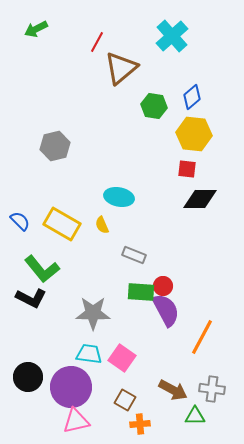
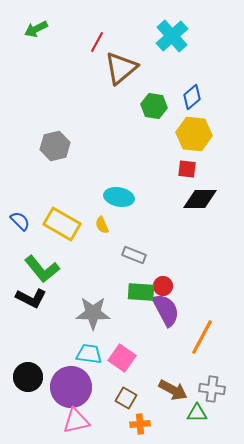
brown square: moved 1 px right, 2 px up
green triangle: moved 2 px right, 3 px up
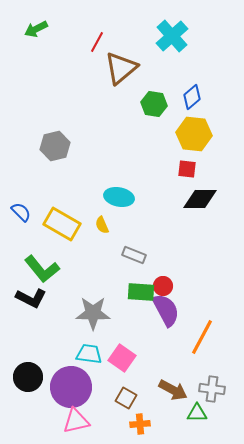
green hexagon: moved 2 px up
blue semicircle: moved 1 px right, 9 px up
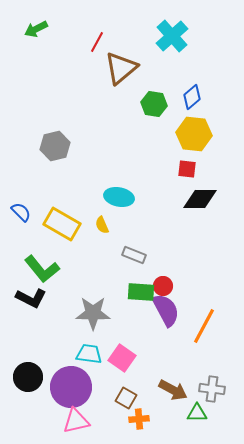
orange line: moved 2 px right, 11 px up
orange cross: moved 1 px left, 5 px up
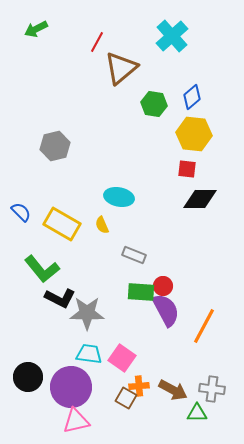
black L-shape: moved 29 px right
gray star: moved 6 px left
orange cross: moved 33 px up
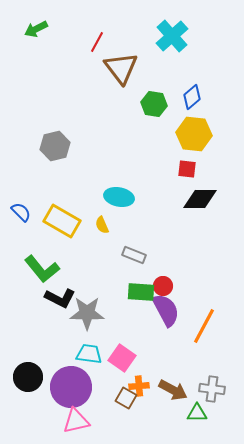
brown triangle: rotated 27 degrees counterclockwise
yellow rectangle: moved 3 px up
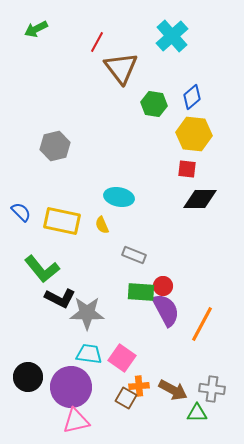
yellow rectangle: rotated 18 degrees counterclockwise
orange line: moved 2 px left, 2 px up
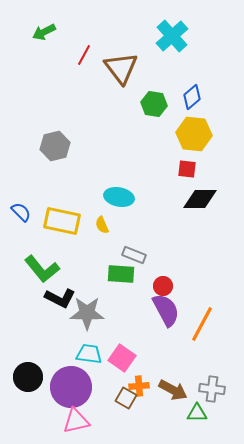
green arrow: moved 8 px right, 3 px down
red line: moved 13 px left, 13 px down
green rectangle: moved 20 px left, 18 px up
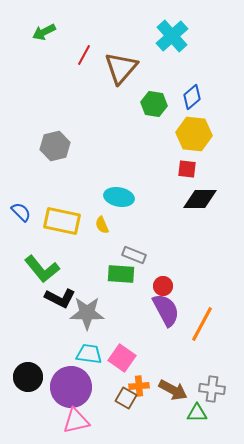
brown triangle: rotated 18 degrees clockwise
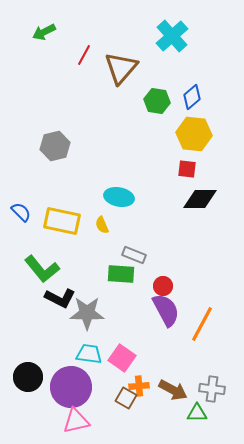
green hexagon: moved 3 px right, 3 px up
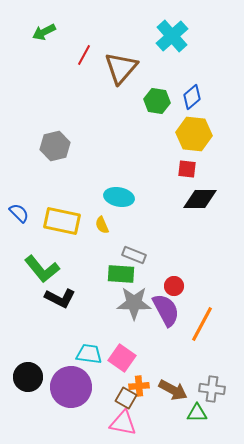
blue semicircle: moved 2 px left, 1 px down
red circle: moved 11 px right
gray star: moved 47 px right, 10 px up
pink triangle: moved 47 px right, 2 px down; rotated 24 degrees clockwise
